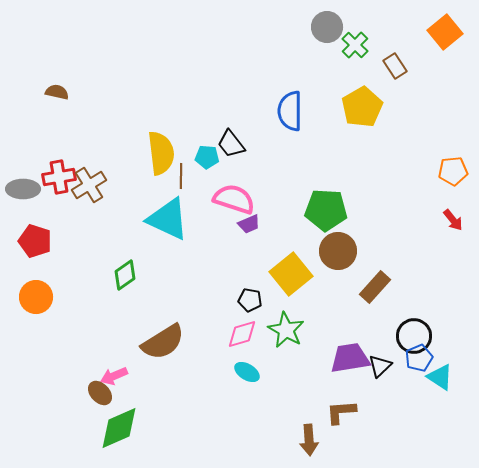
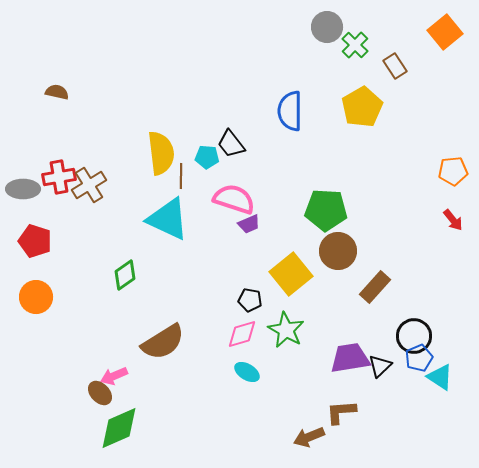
brown arrow at (309, 440): moved 3 px up; rotated 72 degrees clockwise
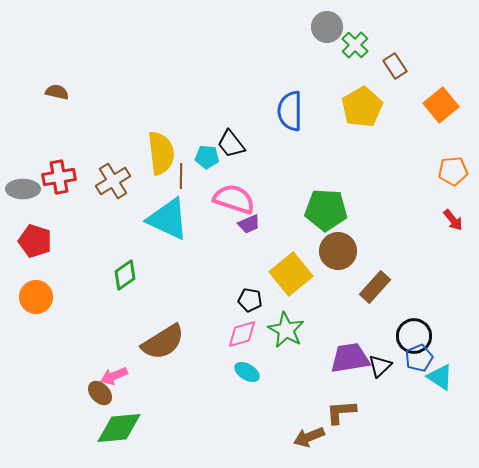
orange square at (445, 32): moved 4 px left, 73 px down
brown cross at (89, 185): moved 24 px right, 4 px up
green diamond at (119, 428): rotated 18 degrees clockwise
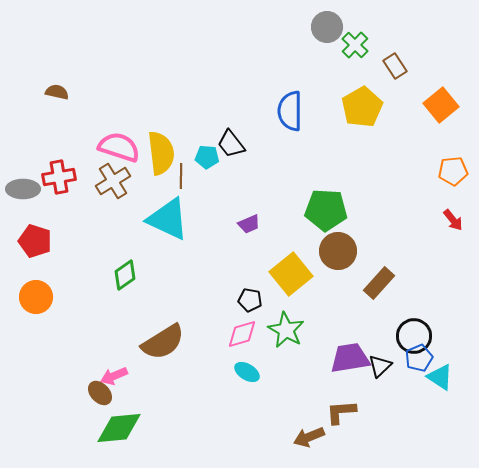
pink semicircle at (234, 199): moved 115 px left, 52 px up
brown rectangle at (375, 287): moved 4 px right, 4 px up
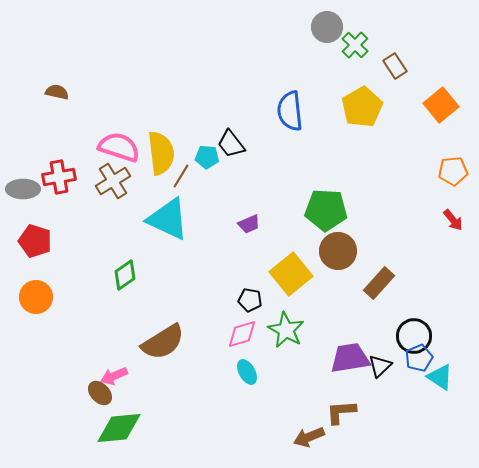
blue semicircle at (290, 111): rotated 6 degrees counterclockwise
brown line at (181, 176): rotated 30 degrees clockwise
cyan ellipse at (247, 372): rotated 30 degrees clockwise
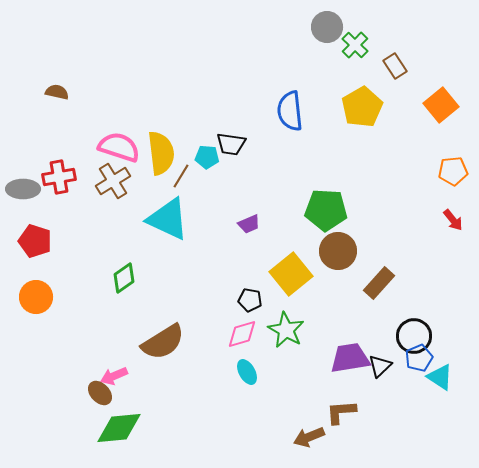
black trapezoid at (231, 144): rotated 44 degrees counterclockwise
green diamond at (125, 275): moved 1 px left, 3 px down
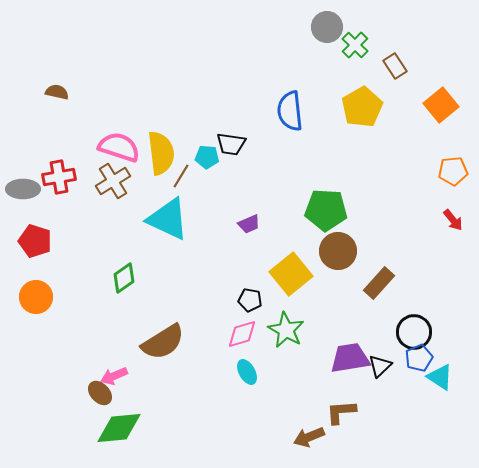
black circle at (414, 336): moved 4 px up
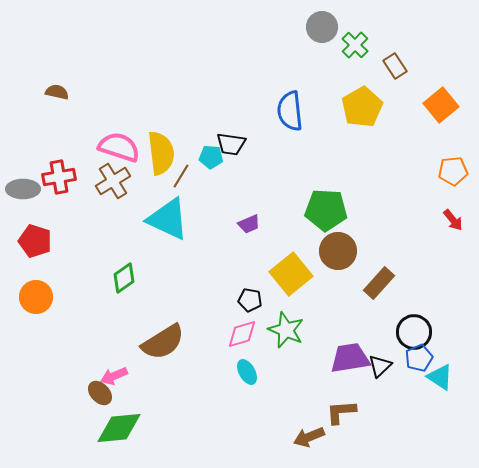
gray circle at (327, 27): moved 5 px left
cyan pentagon at (207, 157): moved 4 px right
green star at (286, 330): rotated 6 degrees counterclockwise
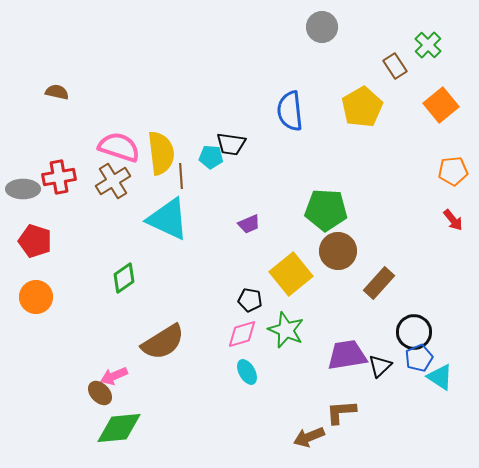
green cross at (355, 45): moved 73 px right
brown line at (181, 176): rotated 35 degrees counterclockwise
purple trapezoid at (350, 358): moved 3 px left, 3 px up
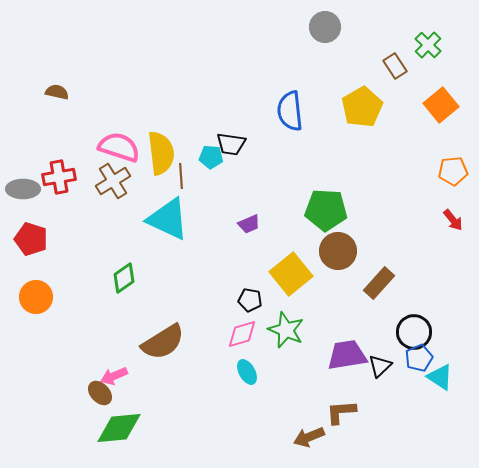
gray circle at (322, 27): moved 3 px right
red pentagon at (35, 241): moved 4 px left, 2 px up
